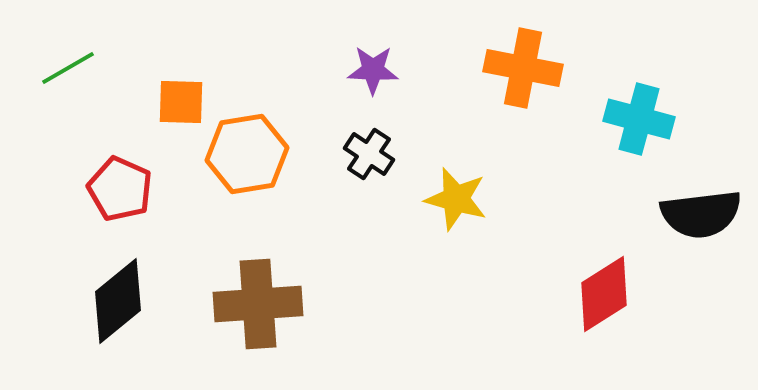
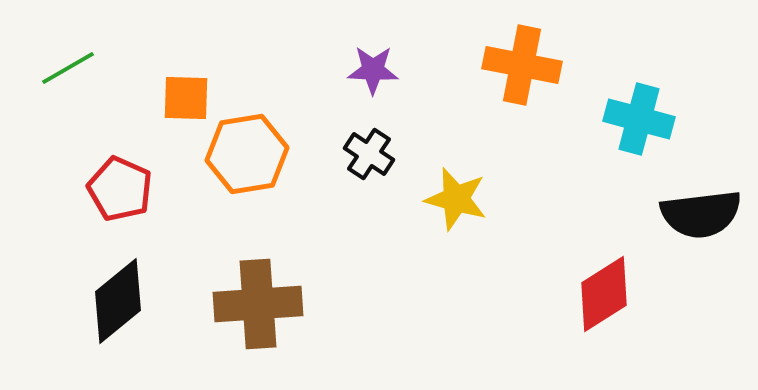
orange cross: moved 1 px left, 3 px up
orange square: moved 5 px right, 4 px up
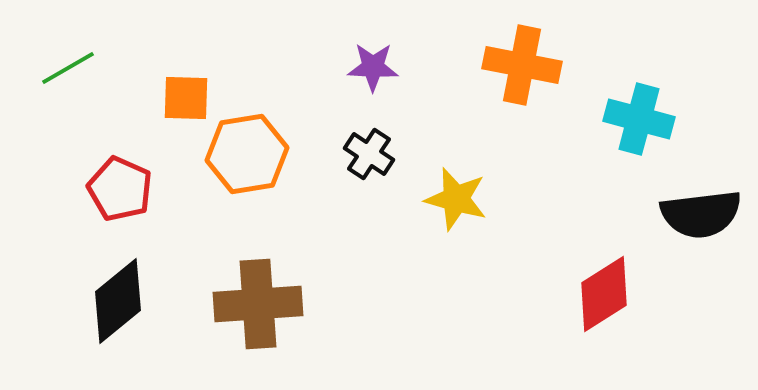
purple star: moved 3 px up
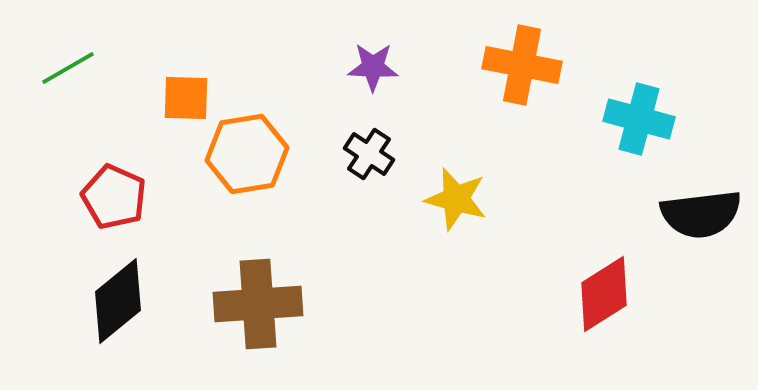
red pentagon: moved 6 px left, 8 px down
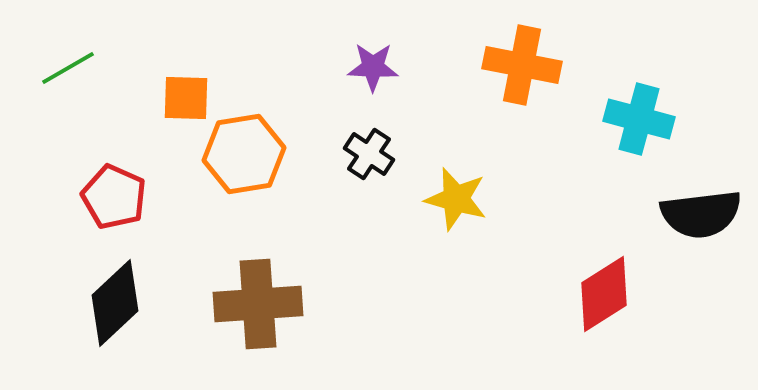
orange hexagon: moved 3 px left
black diamond: moved 3 px left, 2 px down; rotated 4 degrees counterclockwise
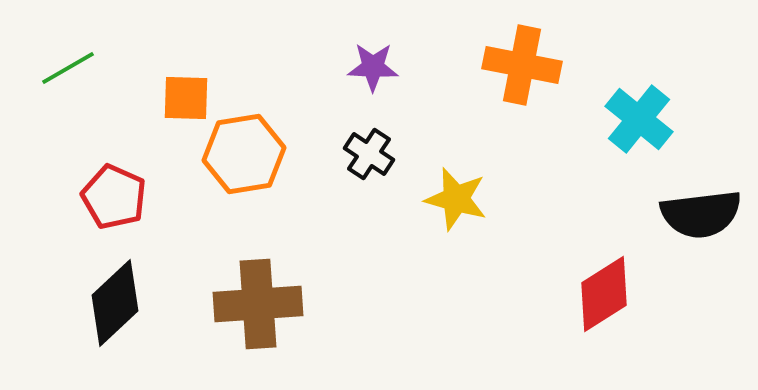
cyan cross: rotated 24 degrees clockwise
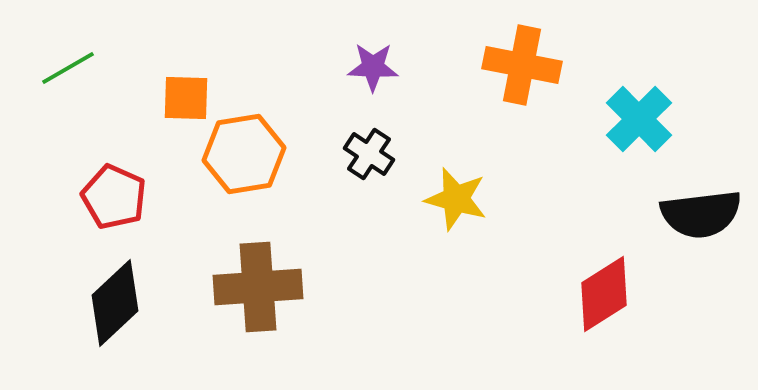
cyan cross: rotated 6 degrees clockwise
brown cross: moved 17 px up
